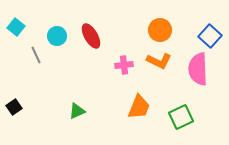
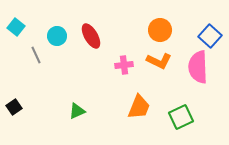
pink semicircle: moved 2 px up
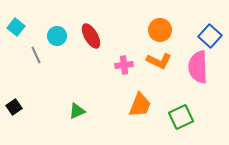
orange trapezoid: moved 1 px right, 2 px up
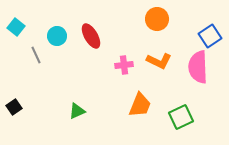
orange circle: moved 3 px left, 11 px up
blue square: rotated 15 degrees clockwise
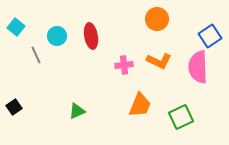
red ellipse: rotated 20 degrees clockwise
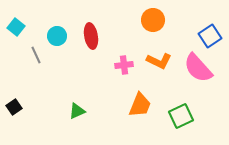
orange circle: moved 4 px left, 1 px down
pink semicircle: moved 1 px down; rotated 40 degrees counterclockwise
green square: moved 1 px up
